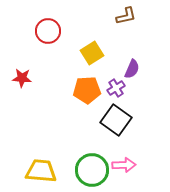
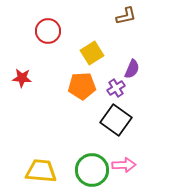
orange pentagon: moved 5 px left, 4 px up
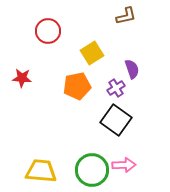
purple semicircle: rotated 42 degrees counterclockwise
orange pentagon: moved 5 px left; rotated 8 degrees counterclockwise
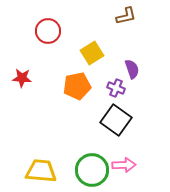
purple cross: rotated 36 degrees counterclockwise
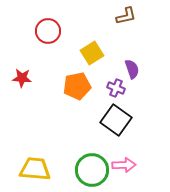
yellow trapezoid: moved 6 px left, 2 px up
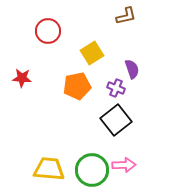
black square: rotated 16 degrees clockwise
yellow trapezoid: moved 14 px right
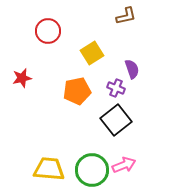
red star: rotated 18 degrees counterclockwise
orange pentagon: moved 5 px down
pink arrow: rotated 20 degrees counterclockwise
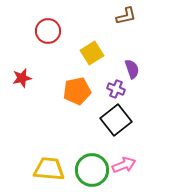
purple cross: moved 1 px down
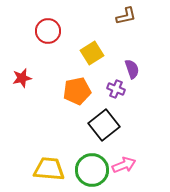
black square: moved 12 px left, 5 px down
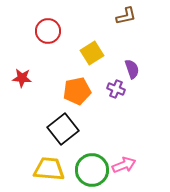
red star: rotated 18 degrees clockwise
black square: moved 41 px left, 4 px down
